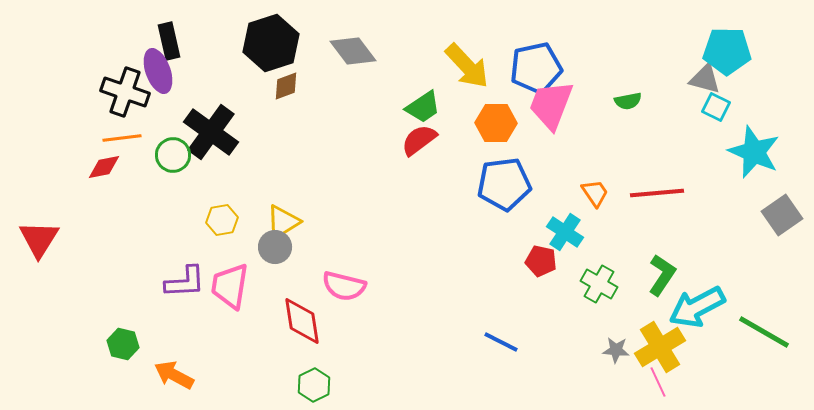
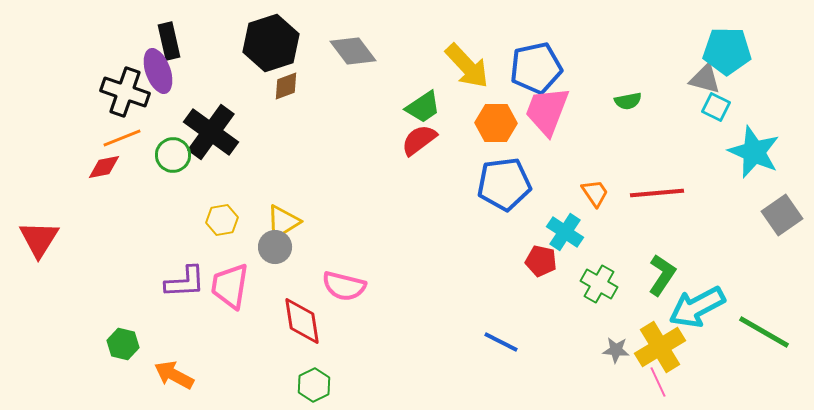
pink trapezoid at (551, 105): moved 4 px left, 6 px down
orange line at (122, 138): rotated 15 degrees counterclockwise
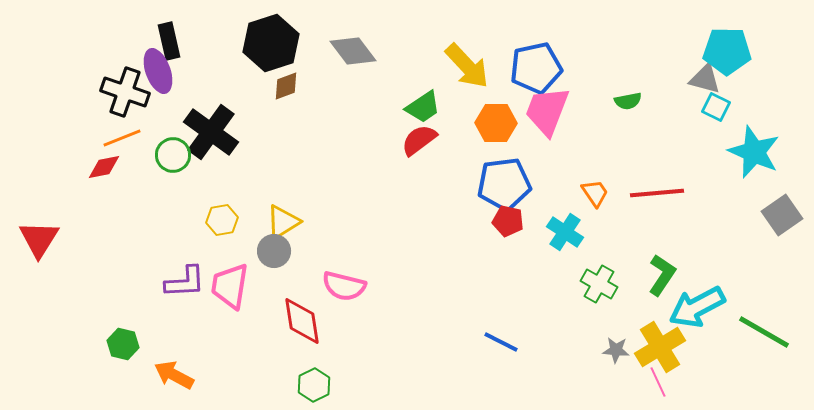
gray circle at (275, 247): moved 1 px left, 4 px down
red pentagon at (541, 261): moved 33 px left, 40 px up
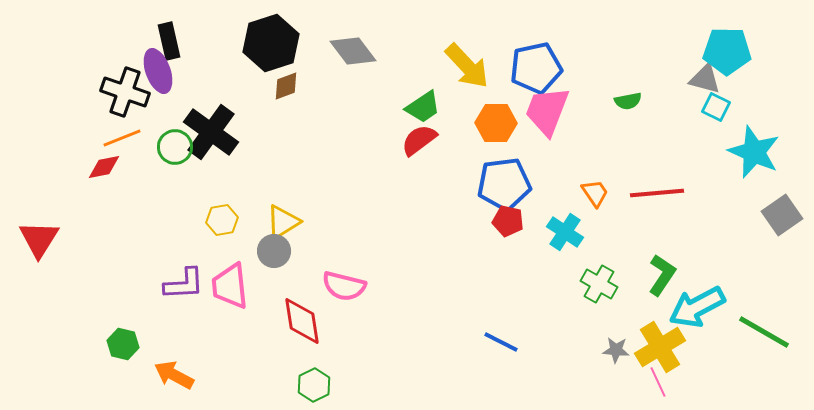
green circle at (173, 155): moved 2 px right, 8 px up
purple L-shape at (185, 282): moved 1 px left, 2 px down
pink trapezoid at (230, 286): rotated 15 degrees counterclockwise
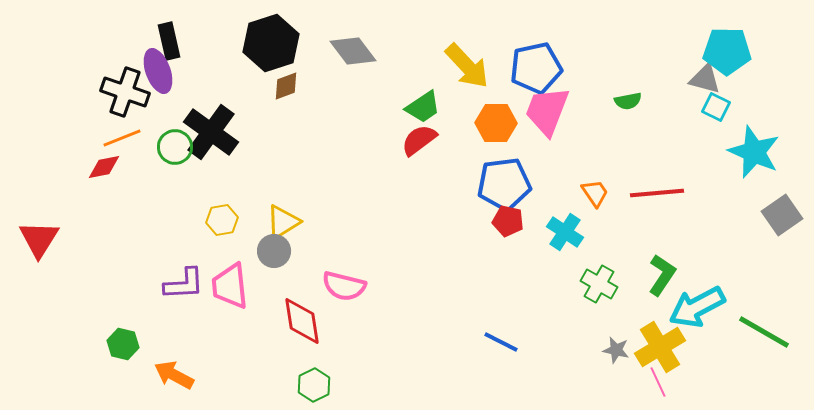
gray star at (616, 350): rotated 8 degrees clockwise
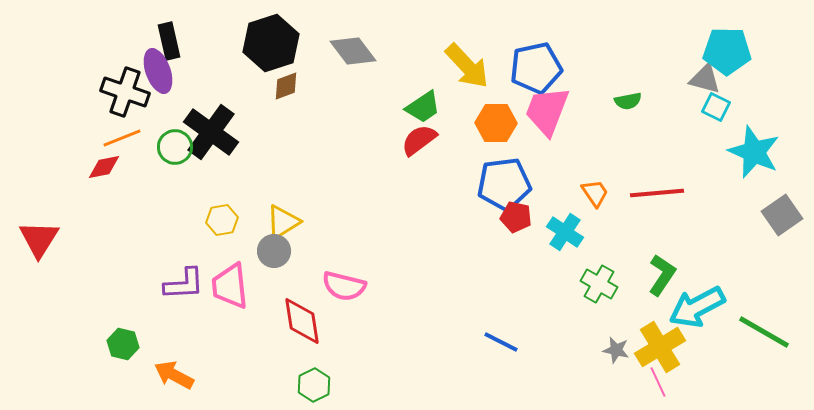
red pentagon at (508, 221): moved 8 px right, 4 px up
